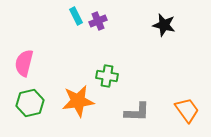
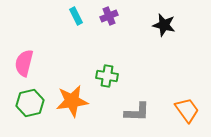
purple cross: moved 11 px right, 5 px up
orange star: moved 6 px left
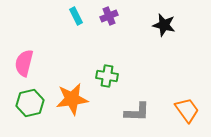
orange star: moved 2 px up
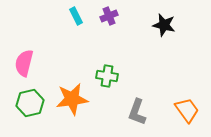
gray L-shape: rotated 108 degrees clockwise
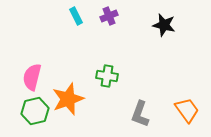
pink semicircle: moved 8 px right, 14 px down
orange star: moved 4 px left; rotated 12 degrees counterclockwise
green hexagon: moved 5 px right, 8 px down
gray L-shape: moved 3 px right, 2 px down
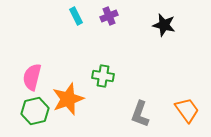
green cross: moved 4 px left
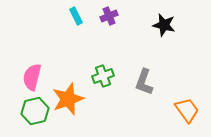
green cross: rotated 30 degrees counterclockwise
gray L-shape: moved 4 px right, 32 px up
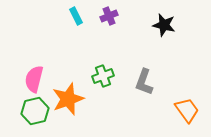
pink semicircle: moved 2 px right, 2 px down
